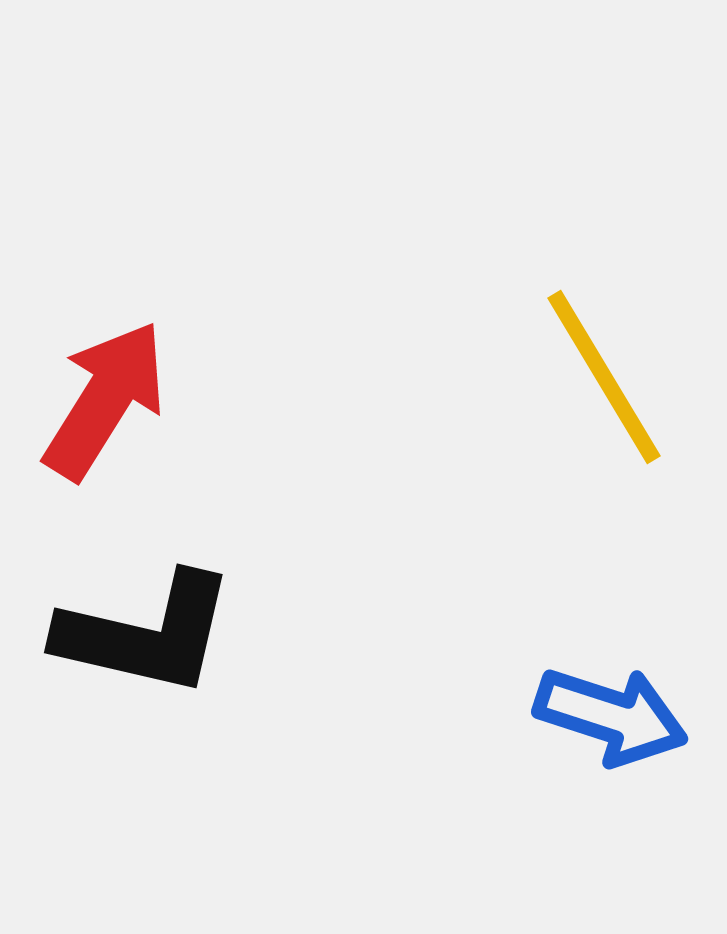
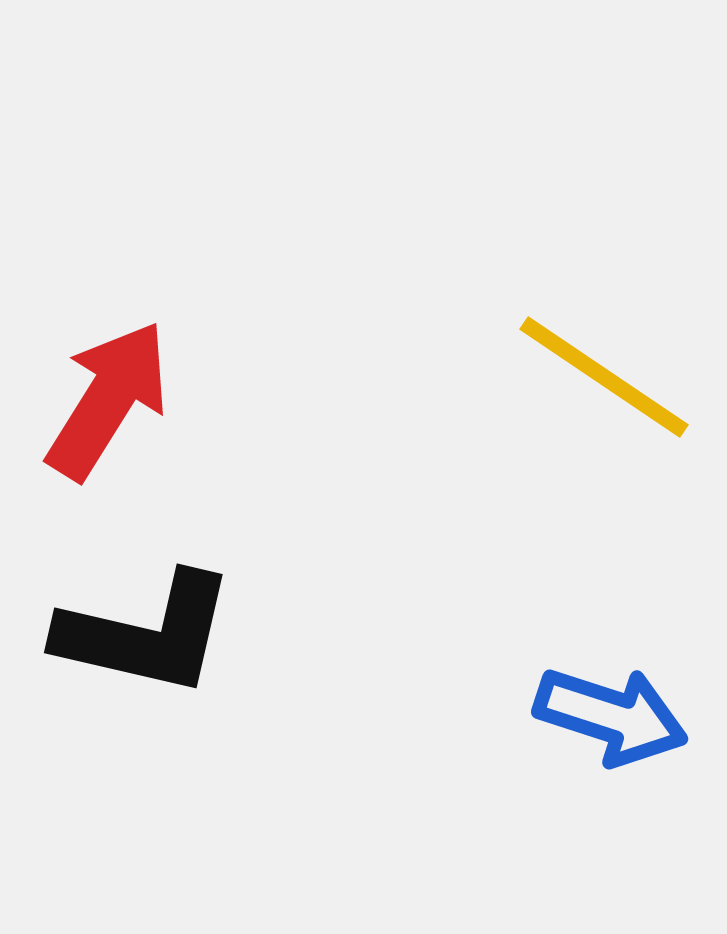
yellow line: rotated 25 degrees counterclockwise
red arrow: moved 3 px right
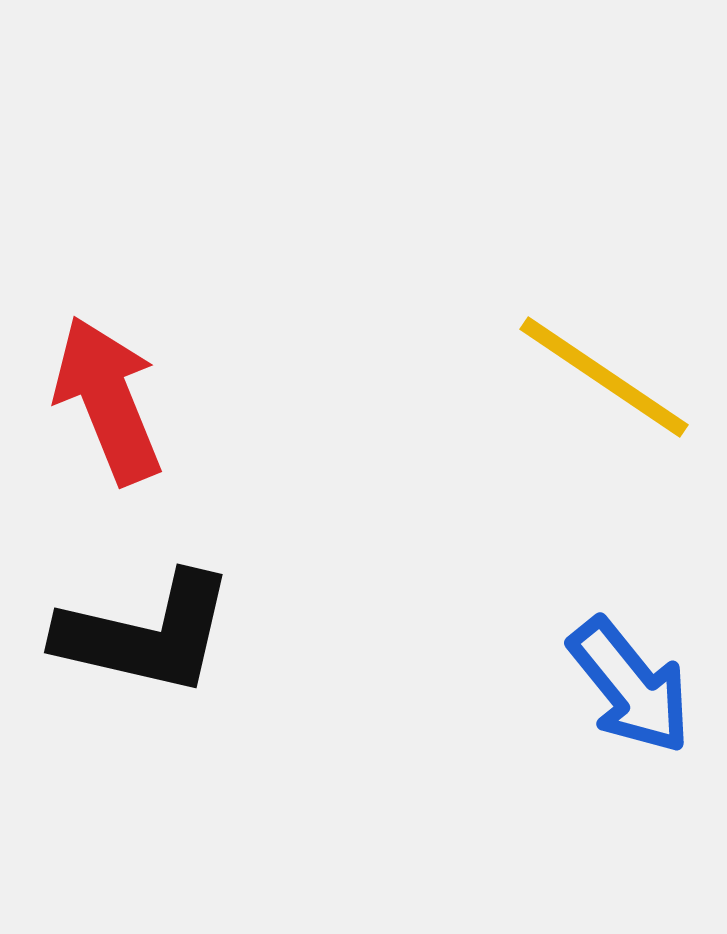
red arrow: rotated 54 degrees counterclockwise
blue arrow: moved 19 px right, 30 px up; rotated 33 degrees clockwise
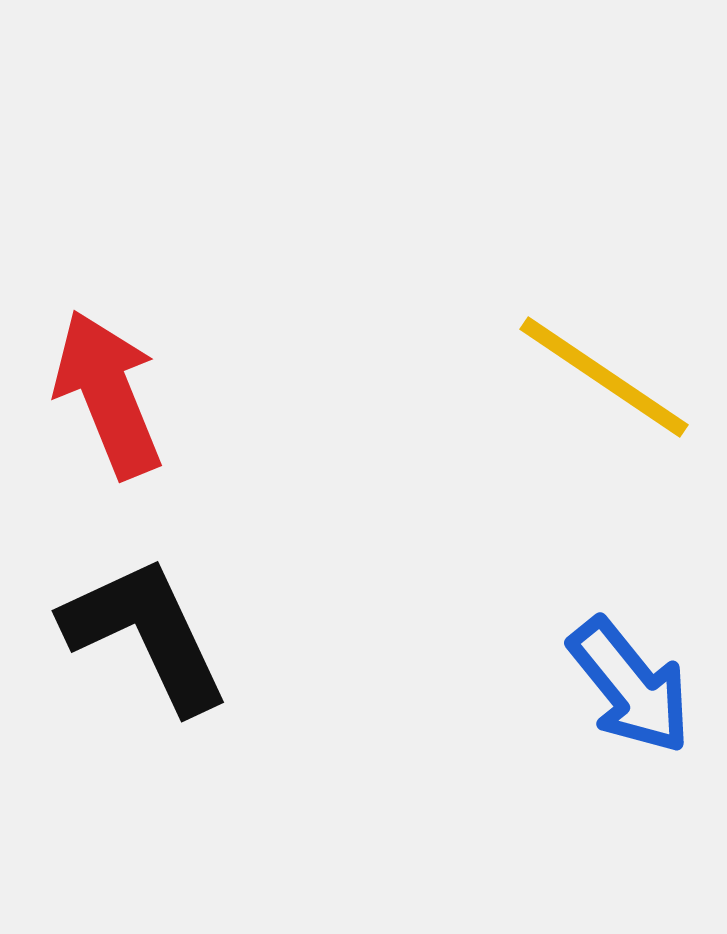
red arrow: moved 6 px up
black L-shape: rotated 128 degrees counterclockwise
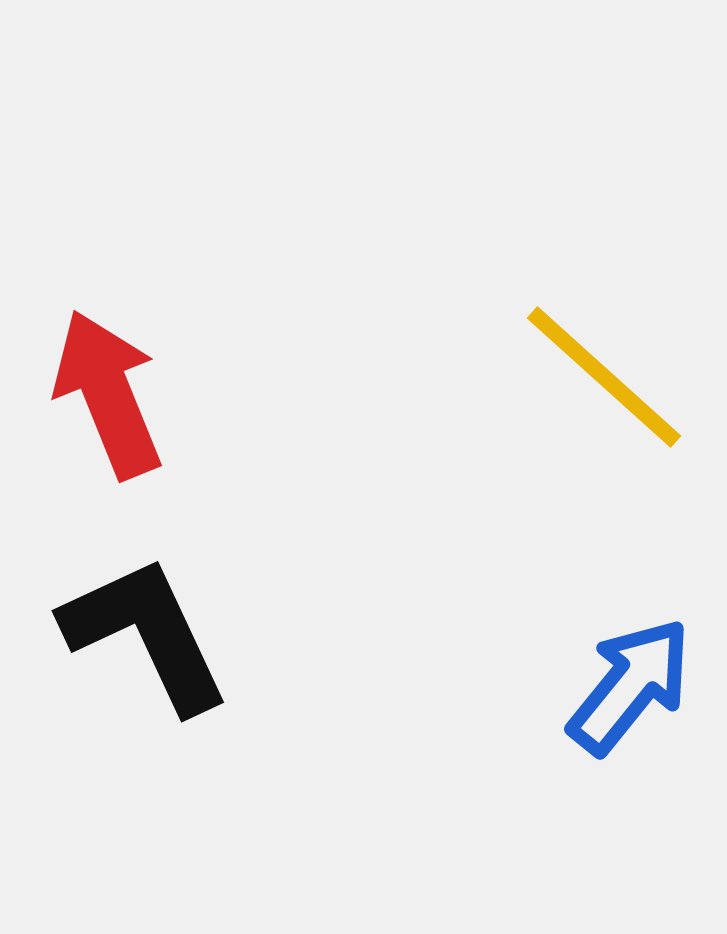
yellow line: rotated 8 degrees clockwise
blue arrow: rotated 102 degrees counterclockwise
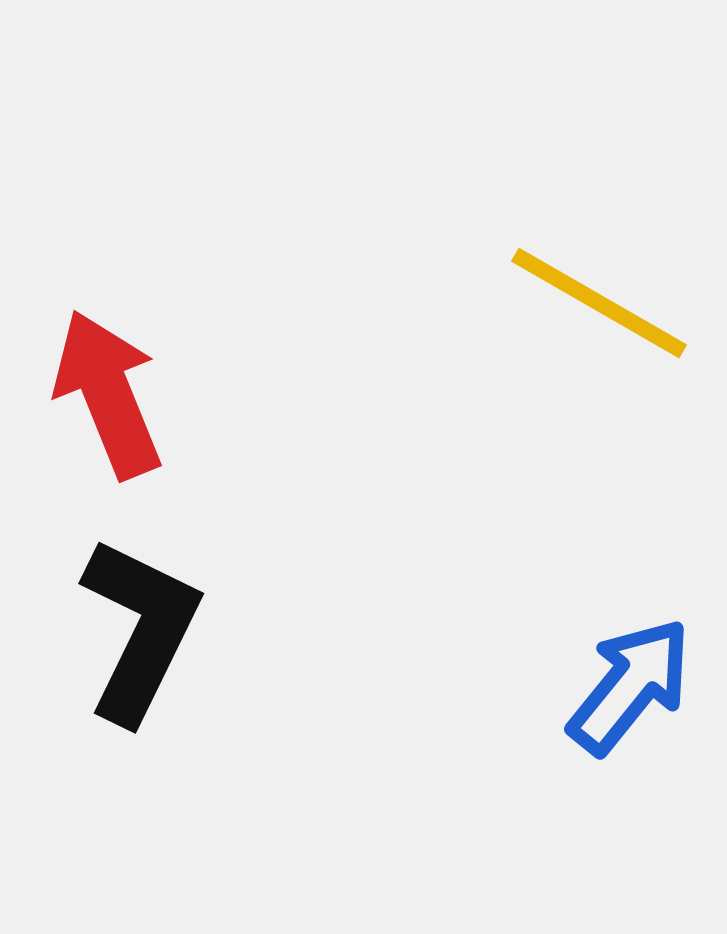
yellow line: moved 5 px left, 74 px up; rotated 12 degrees counterclockwise
black L-shape: moved 6 px left, 4 px up; rotated 51 degrees clockwise
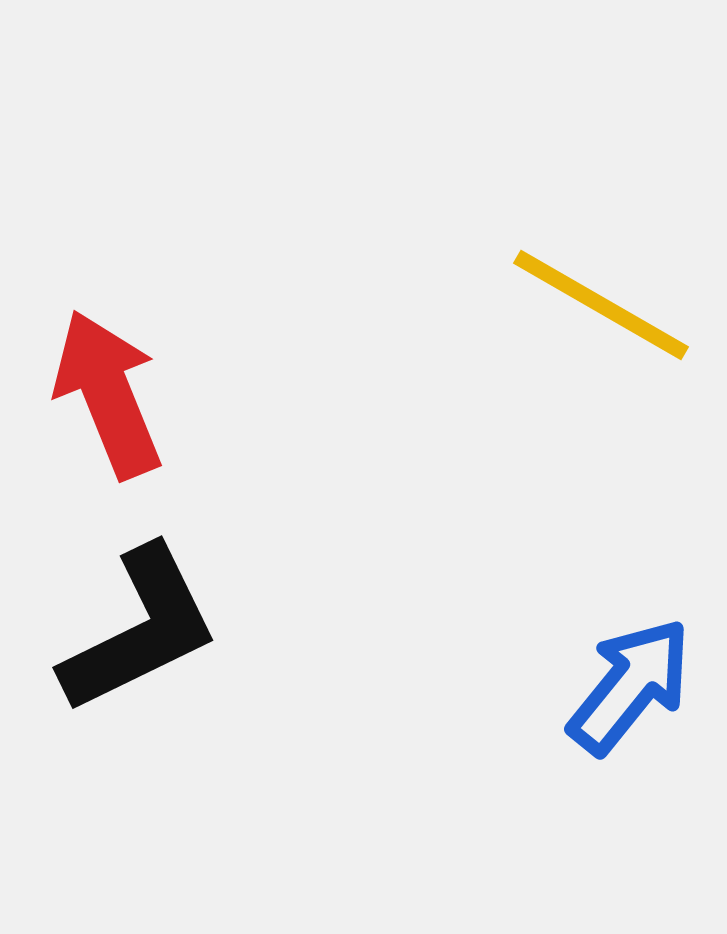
yellow line: moved 2 px right, 2 px down
black L-shape: rotated 38 degrees clockwise
